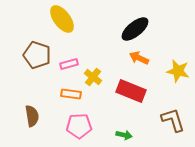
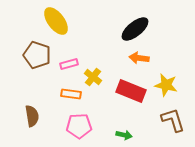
yellow ellipse: moved 6 px left, 2 px down
orange arrow: rotated 18 degrees counterclockwise
yellow star: moved 12 px left, 14 px down
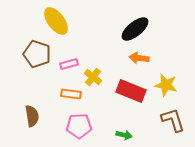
brown pentagon: moved 1 px up
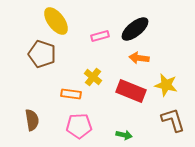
brown pentagon: moved 5 px right
pink rectangle: moved 31 px right, 28 px up
brown semicircle: moved 4 px down
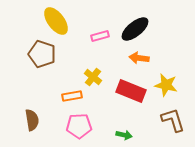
orange rectangle: moved 1 px right, 2 px down; rotated 18 degrees counterclockwise
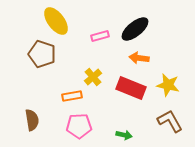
yellow cross: rotated 12 degrees clockwise
yellow star: moved 2 px right
red rectangle: moved 3 px up
brown L-shape: moved 3 px left, 1 px down; rotated 12 degrees counterclockwise
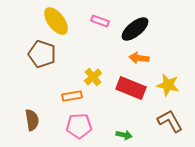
pink rectangle: moved 15 px up; rotated 36 degrees clockwise
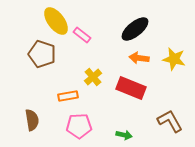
pink rectangle: moved 18 px left, 14 px down; rotated 18 degrees clockwise
yellow star: moved 6 px right, 26 px up
orange rectangle: moved 4 px left
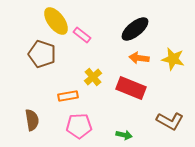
yellow star: moved 1 px left
brown L-shape: rotated 148 degrees clockwise
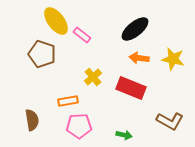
orange rectangle: moved 5 px down
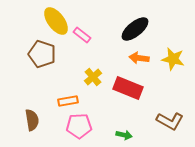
red rectangle: moved 3 px left
